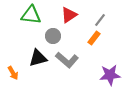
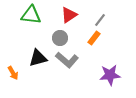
gray circle: moved 7 px right, 2 px down
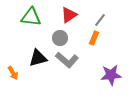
green triangle: moved 2 px down
orange rectangle: rotated 16 degrees counterclockwise
purple star: moved 1 px right
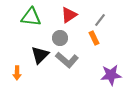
orange rectangle: rotated 48 degrees counterclockwise
black triangle: moved 2 px right, 3 px up; rotated 30 degrees counterclockwise
orange arrow: moved 4 px right; rotated 32 degrees clockwise
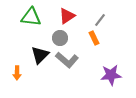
red triangle: moved 2 px left, 1 px down
